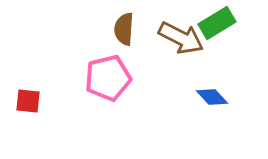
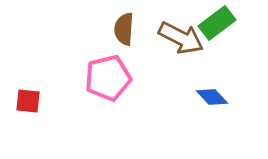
green rectangle: rotated 6 degrees counterclockwise
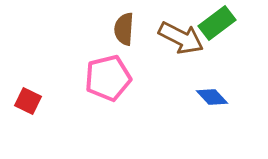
red square: rotated 20 degrees clockwise
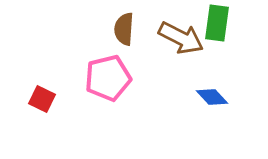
green rectangle: rotated 45 degrees counterclockwise
red square: moved 14 px right, 2 px up
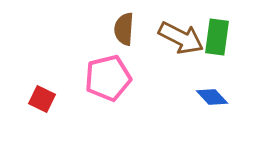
green rectangle: moved 14 px down
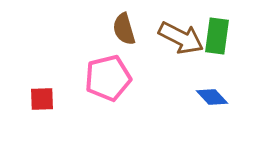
brown semicircle: rotated 20 degrees counterclockwise
green rectangle: moved 1 px up
red square: rotated 28 degrees counterclockwise
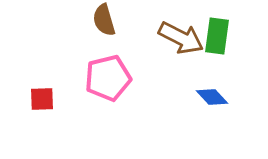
brown semicircle: moved 20 px left, 9 px up
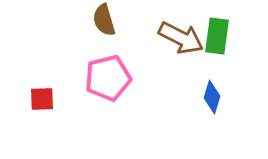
blue diamond: rotated 60 degrees clockwise
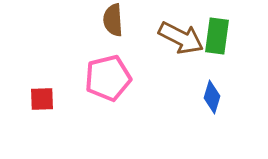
brown semicircle: moved 9 px right; rotated 12 degrees clockwise
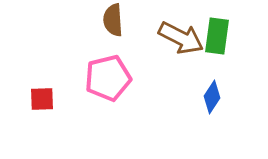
blue diamond: rotated 16 degrees clockwise
